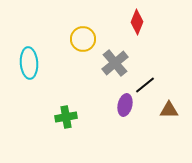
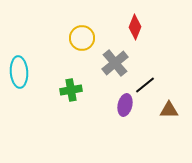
red diamond: moved 2 px left, 5 px down
yellow circle: moved 1 px left, 1 px up
cyan ellipse: moved 10 px left, 9 px down
green cross: moved 5 px right, 27 px up
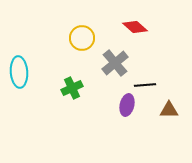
red diamond: rotated 70 degrees counterclockwise
black line: rotated 35 degrees clockwise
green cross: moved 1 px right, 2 px up; rotated 15 degrees counterclockwise
purple ellipse: moved 2 px right
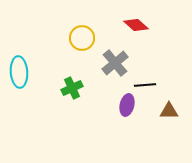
red diamond: moved 1 px right, 2 px up
brown triangle: moved 1 px down
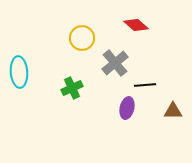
purple ellipse: moved 3 px down
brown triangle: moved 4 px right
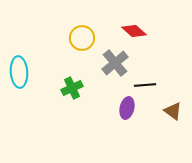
red diamond: moved 2 px left, 6 px down
brown triangle: rotated 36 degrees clockwise
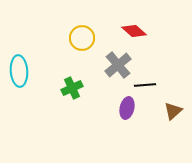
gray cross: moved 3 px right, 2 px down
cyan ellipse: moved 1 px up
brown triangle: rotated 42 degrees clockwise
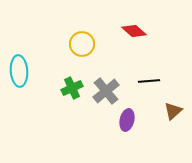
yellow circle: moved 6 px down
gray cross: moved 12 px left, 26 px down
black line: moved 4 px right, 4 px up
purple ellipse: moved 12 px down
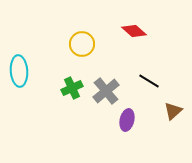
black line: rotated 35 degrees clockwise
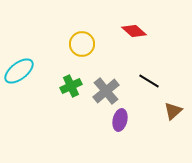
cyan ellipse: rotated 56 degrees clockwise
green cross: moved 1 px left, 2 px up
purple ellipse: moved 7 px left
